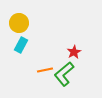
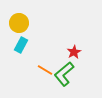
orange line: rotated 42 degrees clockwise
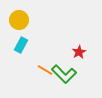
yellow circle: moved 3 px up
red star: moved 5 px right
green L-shape: rotated 95 degrees counterclockwise
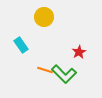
yellow circle: moved 25 px right, 3 px up
cyan rectangle: rotated 63 degrees counterclockwise
orange line: rotated 14 degrees counterclockwise
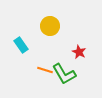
yellow circle: moved 6 px right, 9 px down
red star: rotated 16 degrees counterclockwise
green L-shape: rotated 15 degrees clockwise
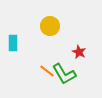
cyan rectangle: moved 8 px left, 2 px up; rotated 35 degrees clockwise
orange line: moved 2 px right, 1 px down; rotated 21 degrees clockwise
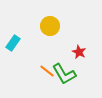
cyan rectangle: rotated 35 degrees clockwise
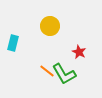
cyan rectangle: rotated 21 degrees counterclockwise
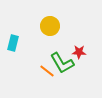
red star: rotated 24 degrees counterclockwise
green L-shape: moved 2 px left, 11 px up
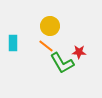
cyan rectangle: rotated 14 degrees counterclockwise
orange line: moved 1 px left, 25 px up
